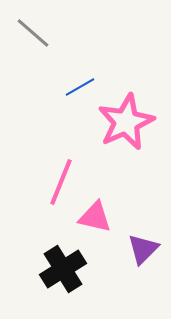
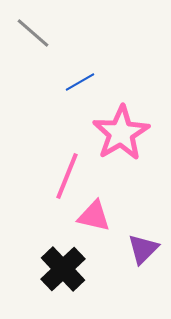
blue line: moved 5 px up
pink star: moved 5 px left, 11 px down; rotated 6 degrees counterclockwise
pink line: moved 6 px right, 6 px up
pink triangle: moved 1 px left, 1 px up
black cross: rotated 12 degrees counterclockwise
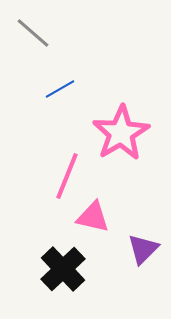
blue line: moved 20 px left, 7 px down
pink triangle: moved 1 px left, 1 px down
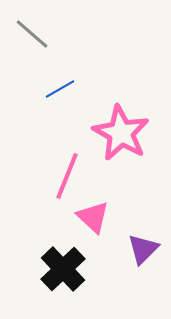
gray line: moved 1 px left, 1 px down
pink star: rotated 12 degrees counterclockwise
pink triangle: rotated 30 degrees clockwise
